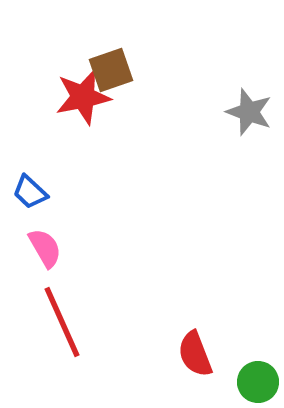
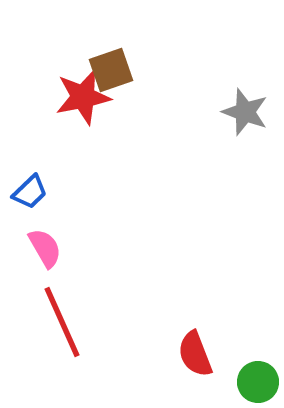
gray star: moved 4 px left
blue trapezoid: rotated 87 degrees counterclockwise
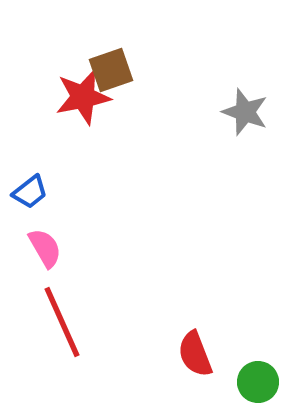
blue trapezoid: rotated 6 degrees clockwise
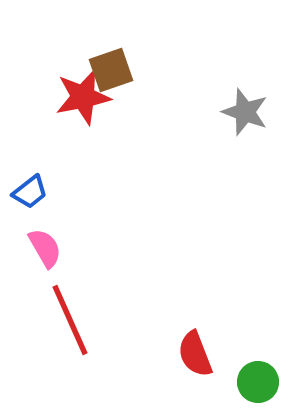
red line: moved 8 px right, 2 px up
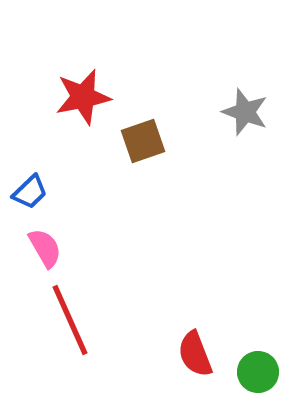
brown square: moved 32 px right, 71 px down
blue trapezoid: rotated 6 degrees counterclockwise
green circle: moved 10 px up
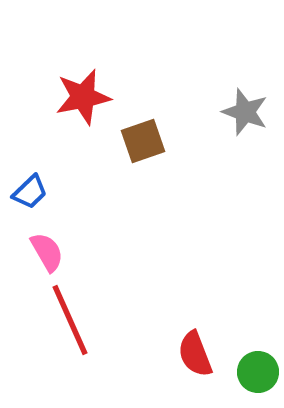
pink semicircle: moved 2 px right, 4 px down
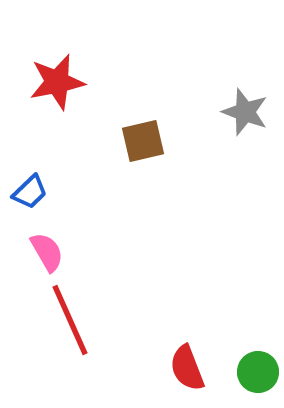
red star: moved 26 px left, 15 px up
brown square: rotated 6 degrees clockwise
red semicircle: moved 8 px left, 14 px down
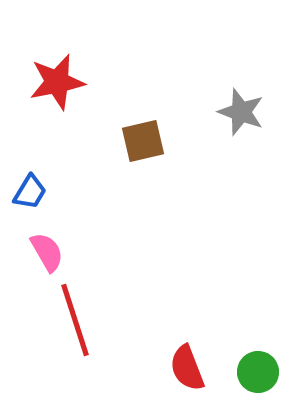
gray star: moved 4 px left
blue trapezoid: rotated 15 degrees counterclockwise
red line: moved 5 px right; rotated 6 degrees clockwise
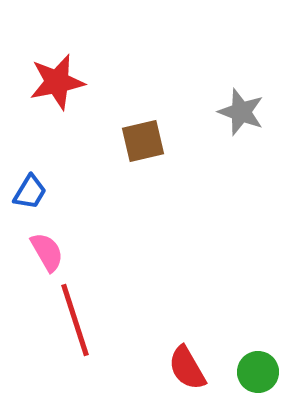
red semicircle: rotated 9 degrees counterclockwise
